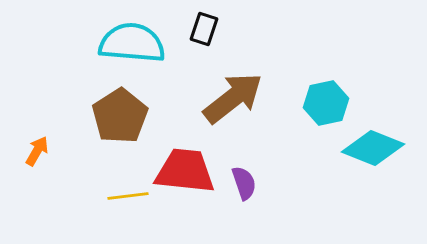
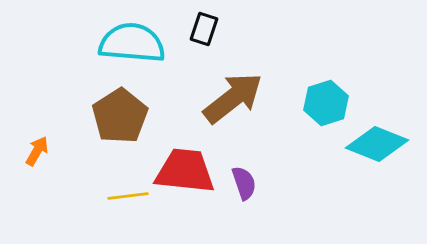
cyan hexagon: rotated 6 degrees counterclockwise
cyan diamond: moved 4 px right, 4 px up
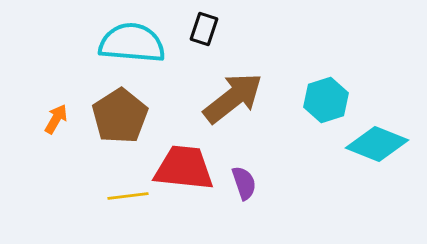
cyan hexagon: moved 3 px up
orange arrow: moved 19 px right, 32 px up
red trapezoid: moved 1 px left, 3 px up
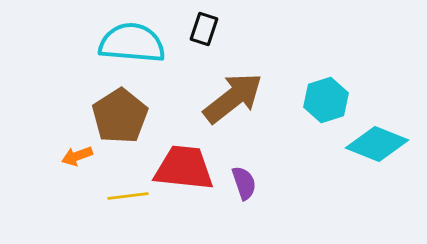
orange arrow: moved 21 px right, 37 px down; rotated 140 degrees counterclockwise
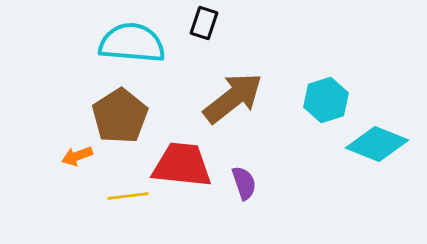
black rectangle: moved 6 px up
red trapezoid: moved 2 px left, 3 px up
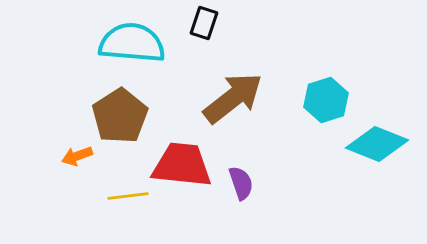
purple semicircle: moved 3 px left
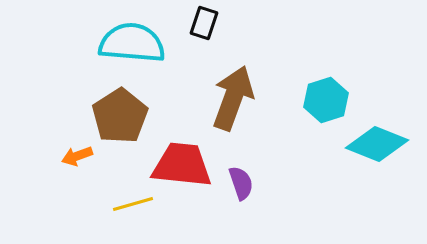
brown arrow: rotated 32 degrees counterclockwise
yellow line: moved 5 px right, 8 px down; rotated 9 degrees counterclockwise
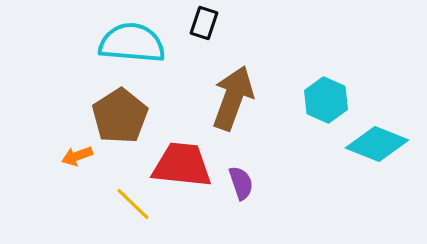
cyan hexagon: rotated 18 degrees counterclockwise
yellow line: rotated 60 degrees clockwise
